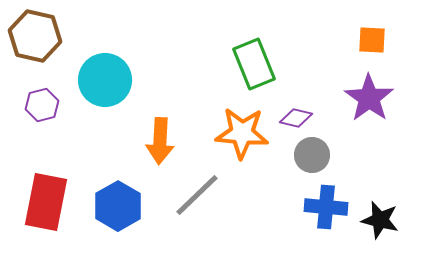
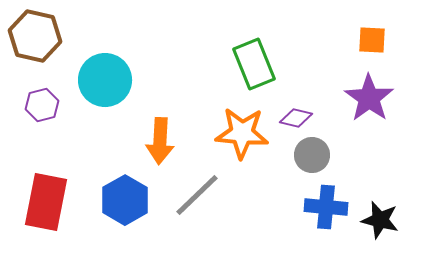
blue hexagon: moved 7 px right, 6 px up
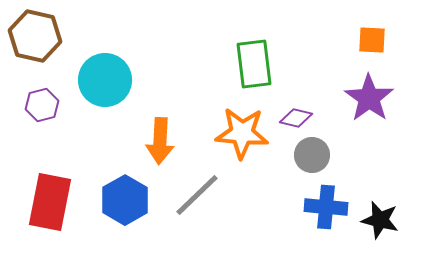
green rectangle: rotated 15 degrees clockwise
red rectangle: moved 4 px right
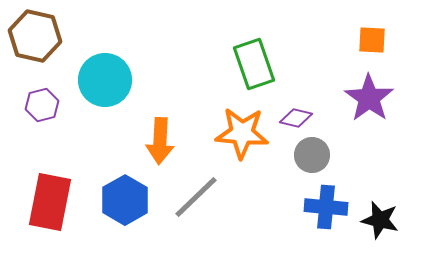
green rectangle: rotated 12 degrees counterclockwise
gray line: moved 1 px left, 2 px down
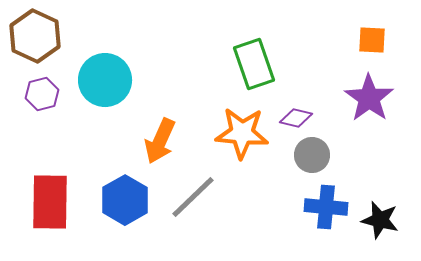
brown hexagon: rotated 12 degrees clockwise
purple hexagon: moved 11 px up
orange arrow: rotated 21 degrees clockwise
gray line: moved 3 px left
red rectangle: rotated 10 degrees counterclockwise
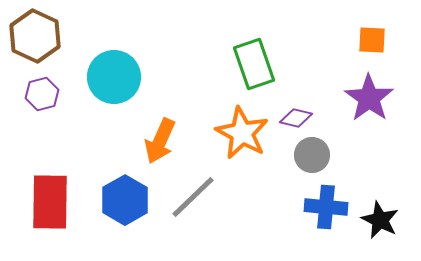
cyan circle: moved 9 px right, 3 px up
orange star: rotated 24 degrees clockwise
black star: rotated 12 degrees clockwise
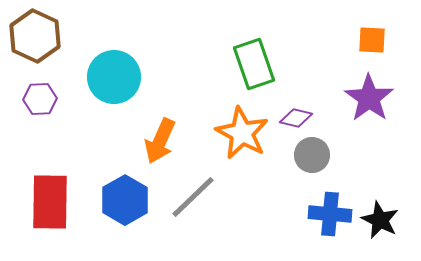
purple hexagon: moved 2 px left, 5 px down; rotated 12 degrees clockwise
blue cross: moved 4 px right, 7 px down
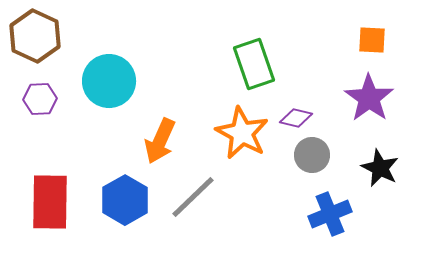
cyan circle: moved 5 px left, 4 px down
blue cross: rotated 27 degrees counterclockwise
black star: moved 52 px up
